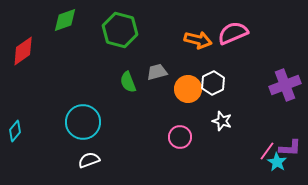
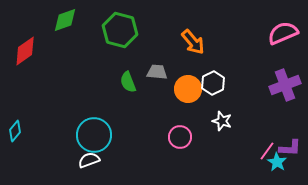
pink semicircle: moved 50 px right
orange arrow: moved 5 px left, 2 px down; rotated 36 degrees clockwise
red diamond: moved 2 px right
gray trapezoid: rotated 20 degrees clockwise
cyan circle: moved 11 px right, 13 px down
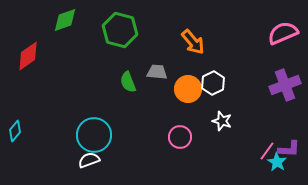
red diamond: moved 3 px right, 5 px down
purple L-shape: moved 1 px left, 1 px down
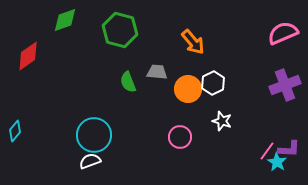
white semicircle: moved 1 px right, 1 px down
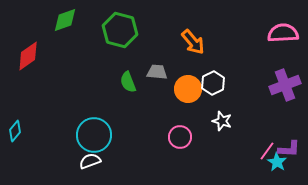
pink semicircle: rotated 20 degrees clockwise
